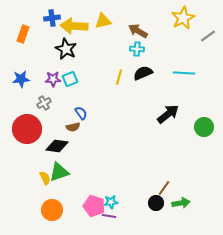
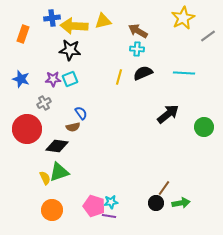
black star: moved 4 px right, 1 px down; rotated 20 degrees counterclockwise
blue star: rotated 24 degrees clockwise
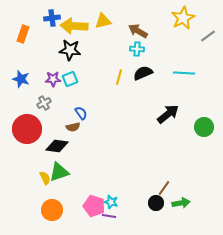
cyan star: rotated 24 degrees clockwise
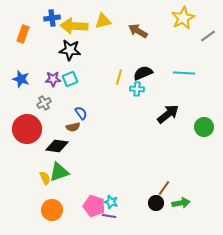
cyan cross: moved 40 px down
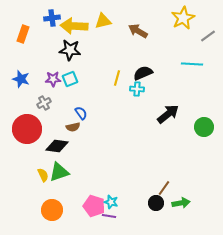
cyan line: moved 8 px right, 9 px up
yellow line: moved 2 px left, 1 px down
yellow semicircle: moved 2 px left, 3 px up
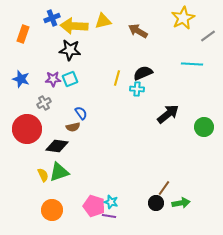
blue cross: rotated 14 degrees counterclockwise
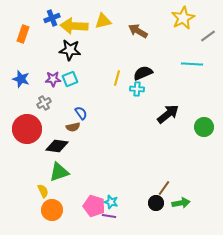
yellow semicircle: moved 16 px down
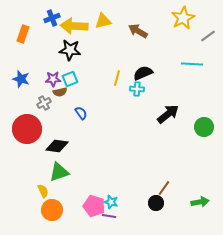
brown semicircle: moved 13 px left, 35 px up
green arrow: moved 19 px right, 1 px up
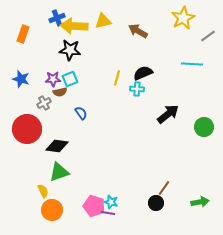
blue cross: moved 5 px right
purple line: moved 1 px left, 3 px up
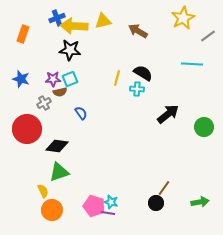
black semicircle: rotated 54 degrees clockwise
